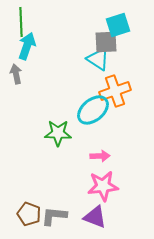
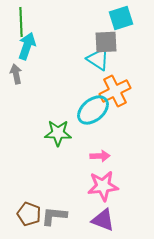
cyan square: moved 3 px right, 7 px up
orange cross: rotated 8 degrees counterclockwise
purple triangle: moved 8 px right, 3 px down
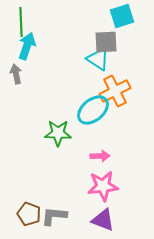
cyan square: moved 1 px right, 2 px up
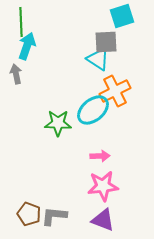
green star: moved 10 px up
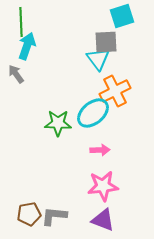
cyan triangle: rotated 20 degrees clockwise
gray arrow: rotated 24 degrees counterclockwise
cyan ellipse: moved 3 px down
pink arrow: moved 6 px up
brown pentagon: rotated 30 degrees counterclockwise
